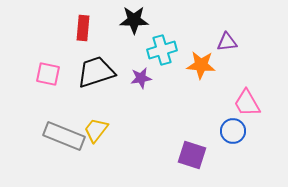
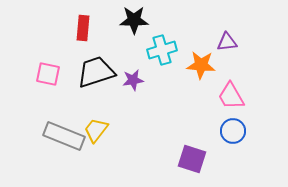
purple star: moved 8 px left, 2 px down
pink trapezoid: moved 16 px left, 7 px up
purple square: moved 4 px down
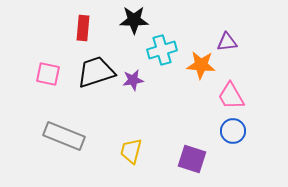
yellow trapezoid: moved 35 px right, 21 px down; rotated 24 degrees counterclockwise
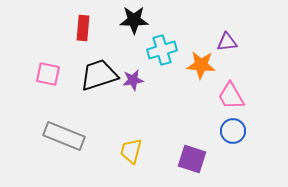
black trapezoid: moved 3 px right, 3 px down
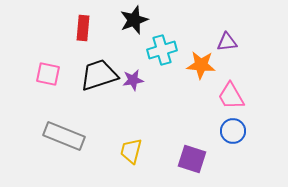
black star: rotated 20 degrees counterclockwise
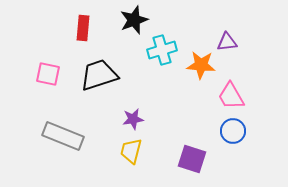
purple star: moved 39 px down
gray rectangle: moved 1 px left
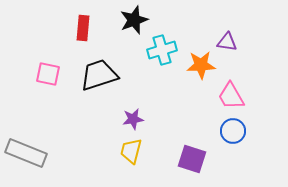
purple triangle: rotated 15 degrees clockwise
orange star: rotated 8 degrees counterclockwise
gray rectangle: moved 37 px left, 17 px down
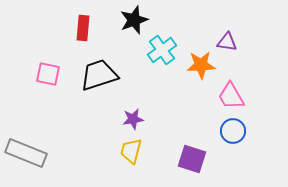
cyan cross: rotated 20 degrees counterclockwise
